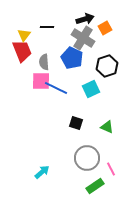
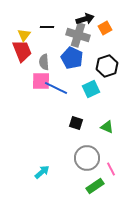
gray cross: moved 5 px left, 3 px up; rotated 15 degrees counterclockwise
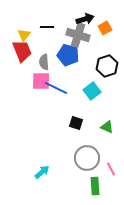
blue pentagon: moved 4 px left, 3 px up; rotated 10 degrees counterclockwise
cyan square: moved 1 px right, 2 px down; rotated 12 degrees counterclockwise
green rectangle: rotated 60 degrees counterclockwise
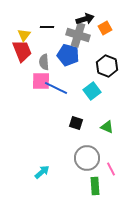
black hexagon: rotated 20 degrees counterclockwise
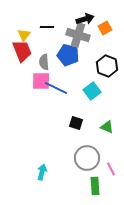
cyan arrow: rotated 35 degrees counterclockwise
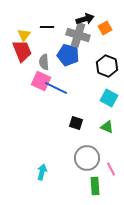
pink square: rotated 24 degrees clockwise
cyan square: moved 17 px right, 7 px down; rotated 24 degrees counterclockwise
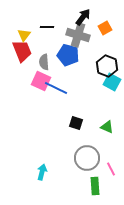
black arrow: moved 2 px left, 2 px up; rotated 36 degrees counterclockwise
cyan square: moved 3 px right, 16 px up
